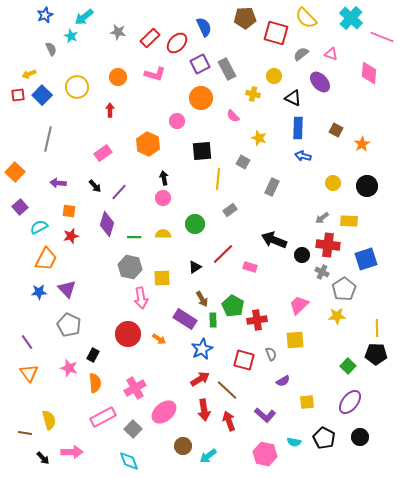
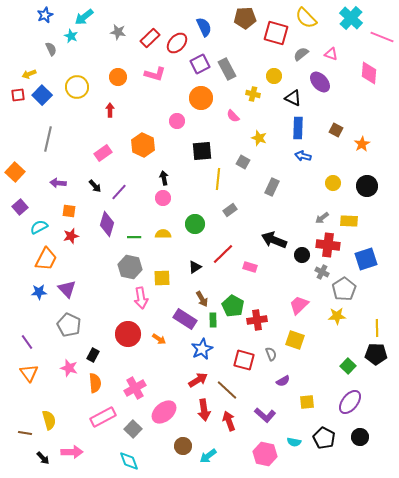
orange hexagon at (148, 144): moved 5 px left, 1 px down
yellow square at (295, 340): rotated 24 degrees clockwise
red arrow at (200, 379): moved 2 px left, 1 px down
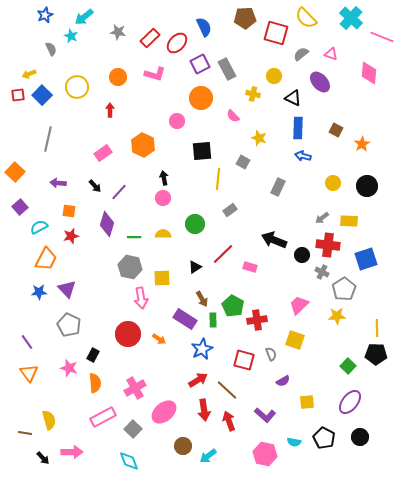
gray rectangle at (272, 187): moved 6 px right
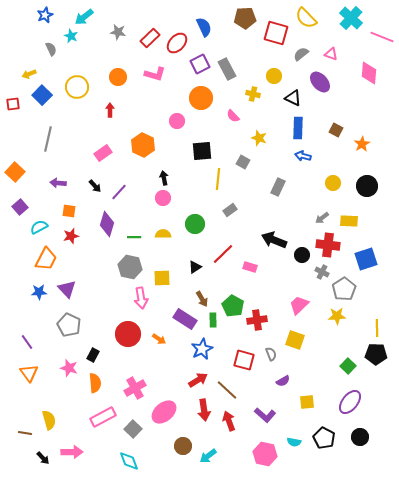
red square at (18, 95): moved 5 px left, 9 px down
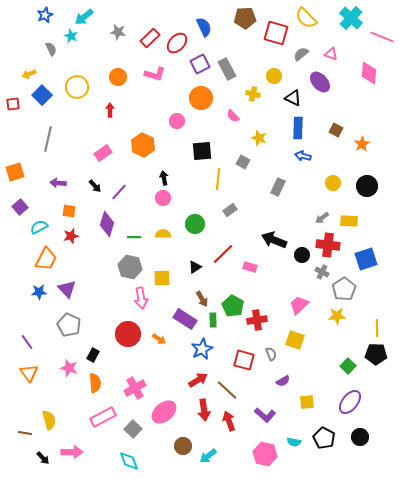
orange square at (15, 172): rotated 30 degrees clockwise
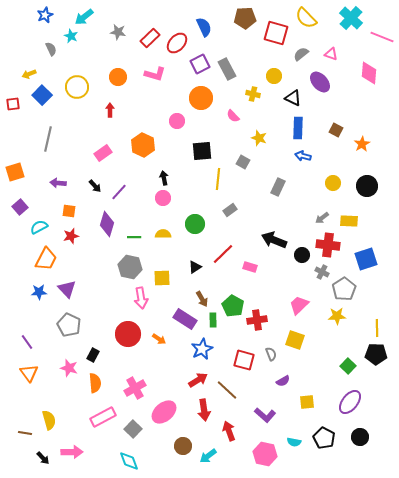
red arrow at (229, 421): moved 10 px down
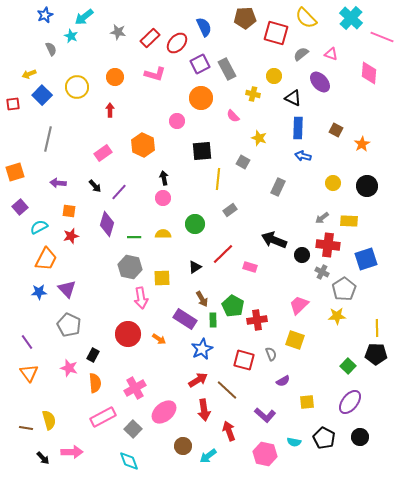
orange circle at (118, 77): moved 3 px left
brown line at (25, 433): moved 1 px right, 5 px up
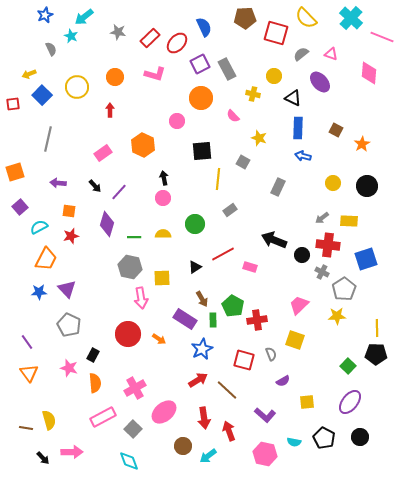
red line at (223, 254): rotated 15 degrees clockwise
red arrow at (204, 410): moved 8 px down
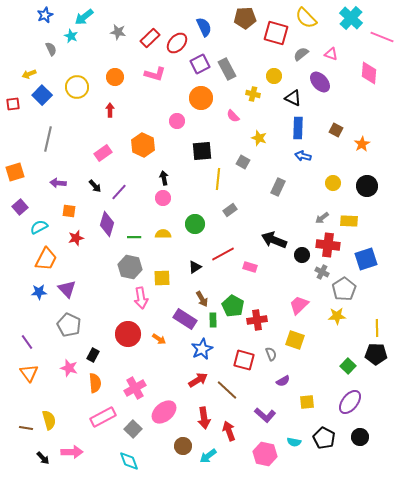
red star at (71, 236): moved 5 px right, 2 px down
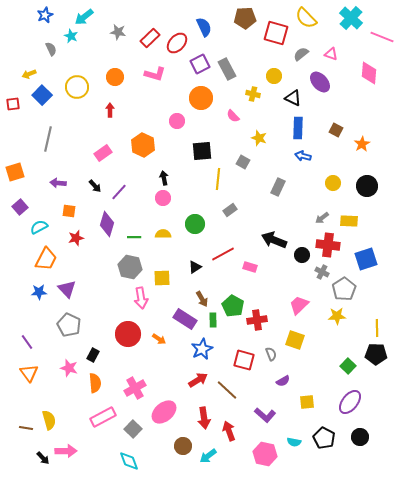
pink arrow at (72, 452): moved 6 px left, 1 px up
